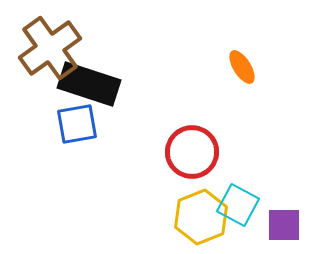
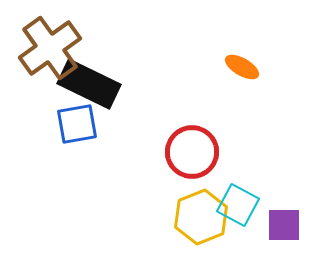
orange ellipse: rotated 28 degrees counterclockwise
black rectangle: rotated 8 degrees clockwise
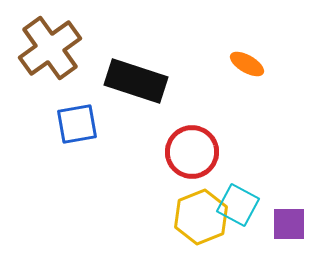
orange ellipse: moved 5 px right, 3 px up
black rectangle: moved 47 px right, 3 px up; rotated 8 degrees counterclockwise
purple square: moved 5 px right, 1 px up
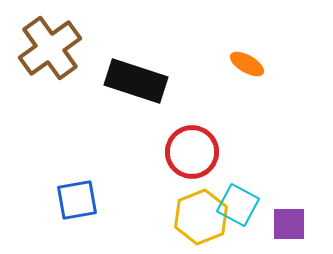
blue square: moved 76 px down
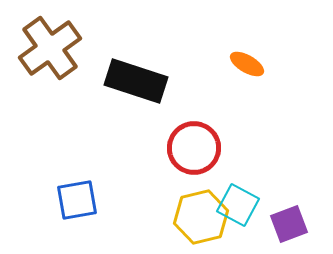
red circle: moved 2 px right, 4 px up
yellow hexagon: rotated 8 degrees clockwise
purple square: rotated 21 degrees counterclockwise
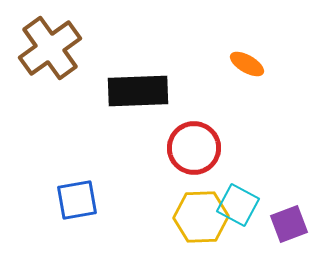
black rectangle: moved 2 px right, 10 px down; rotated 20 degrees counterclockwise
yellow hexagon: rotated 12 degrees clockwise
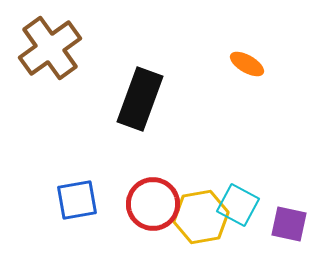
black rectangle: moved 2 px right, 8 px down; rotated 68 degrees counterclockwise
red circle: moved 41 px left, 56 px down
yellow hexagon: rotated 8 degrees counterclockwise
purple square: rotated 33 degrees clockwise
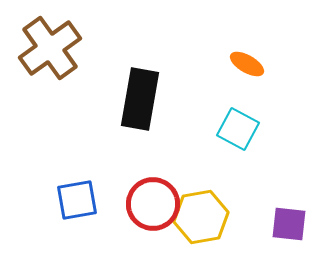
black rectangle: rotated 10 degrees counterclockwise
cyan square: moved 76 px up
purple square: rotated 6 degrees counterclockwise
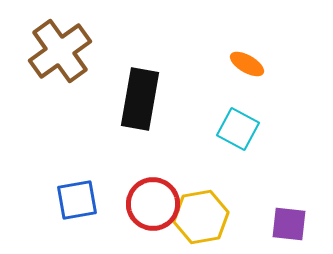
brown cross: moved 10 px right, 3 px down
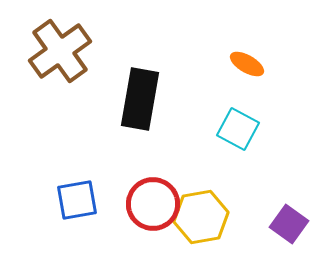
purple square: rotated 30 degrees clockwise
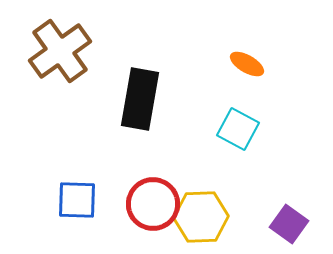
blue square: rotated 12 degrees clockwise
yellow hexagon: rotated 8 degrees clockwise
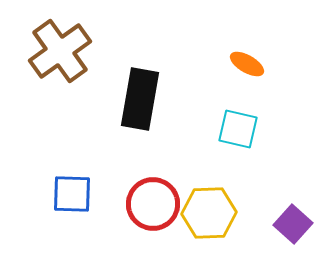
cyan square: rotated 15 degrees counterclockwise
blue square: moved 5 px left, 6 px up
yellow hexagon: moved 8 px right, 4 px up
purple square: moved 4 px right; rotated 6 degrees clockwise
